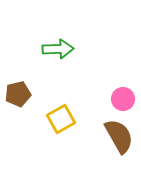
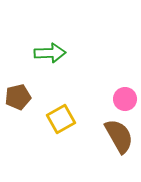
green arrow: moved 8 px left, 4 px down
brown pentagon: moved 3 px down
pink circle: moved 2 px right
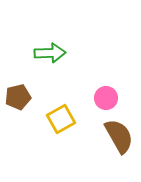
pink circle: moved 19 px left, 1 px up
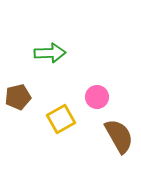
pink circle: moved 9 px left, 1 px up
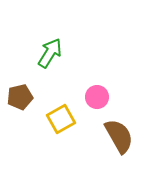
green arrow: rotated 56 degrees counterclockwise
brown pentagon: moved 2 px right
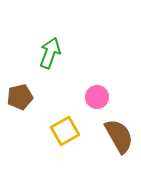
green arrow: rotated 12 degrees counterclockwise
yellow square: moved 4 px right, 12 px down
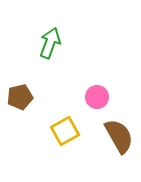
green arrow: moved 10 px up
